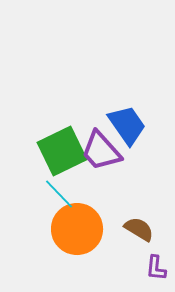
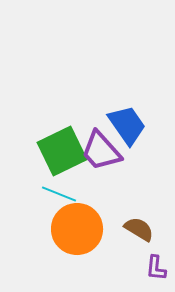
cyan line: rotated 24 degrees counterclockwise
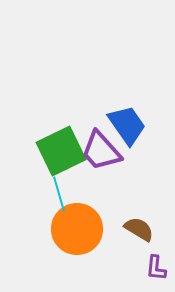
green square: moved 1 px left
cyan line: rotated 52 degrees clockwise
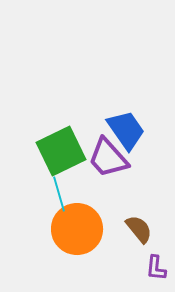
blue trapezoid: moved 1 px left, 5 px down
purple trapezoid: moved 7 px right, 7 px down
brown semicircle: rotated 20 degrees clockwise
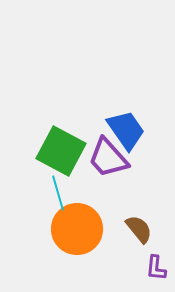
green square: rotated 36 degrees counterclockwise
cyan line: moved 1 px left, 1 px up
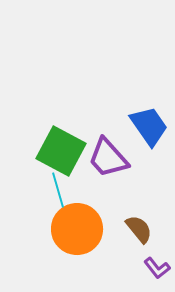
blue trapezoid: moved 23 px right, 4 px up
cyan line: moved 3 px up
purple L-shape: moved 1 px right; rotated 44 degrees counterclockwise
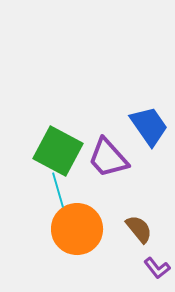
green square: moved 3 px left
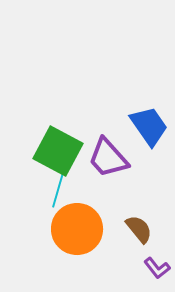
cyan line: rotated 32 degrees clockwise
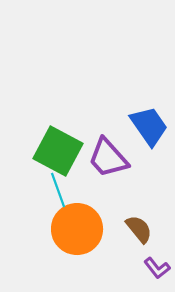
cyan line: rotated 36 degrees counterclockwise
